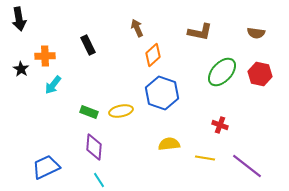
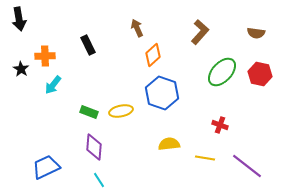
brown L-shape: rotated 60 degrees counterclockwise
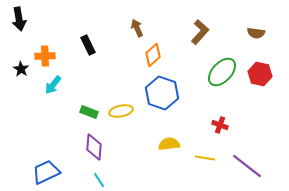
blue trapezoid: moved 5 px down
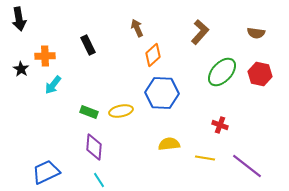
blue hexagon: rotated 16 degrees counterclockwise
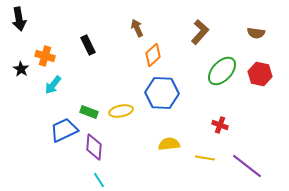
orange cross: rotated 18 degrees clockwise
green ellipse: moved 1 px up
blue trapezoid: moved 18 px right, 42 px up
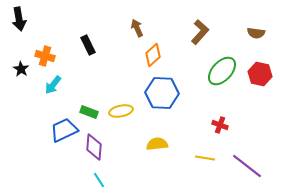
yellow semicircle: moved 12 px left
